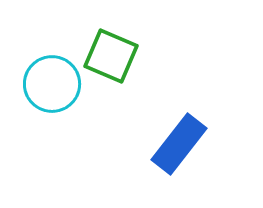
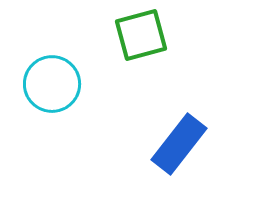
green square: moved 30 px right, 21 px up; rotated 38 degrees counterclockwise
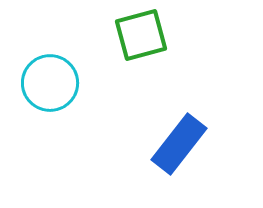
cyan circle: moved 2 px left, 1 px up
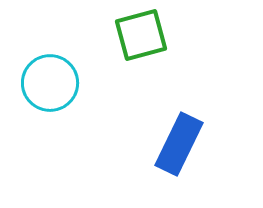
blue rectangle: rotated 12 degrees counterclockwise
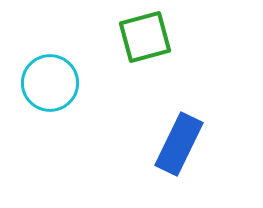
green square: moved 4 px right, 2 px down
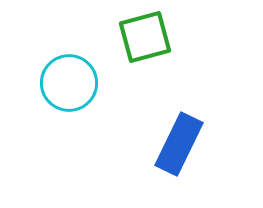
cyan circle: moved 19 px right
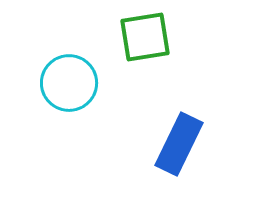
green square: rotated 6 degrees clockwise
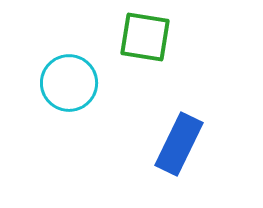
green square: rotated 18 degrees clockwise
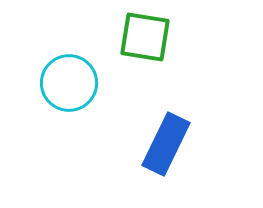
blue rectangle: moved 13 px left
